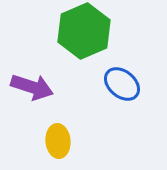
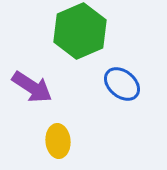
green hexagon: moved 4 px left
purple arrow: rotated 15 degrees clockwise
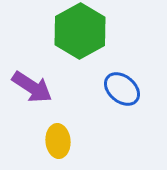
green hexagon: rotated 6 degrees counterclockwise
blue ellipse: moved 5 px down
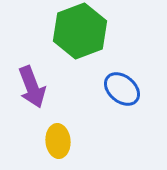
green hexagon: rotated 8 degrees clockwise
purple arrow: rotated 36 degrees clockwise
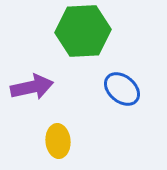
green hexagon: moved 3 px right; rotated 18 degrees clockwise
purple arrow: rotated 81 degrees counterclockwise
